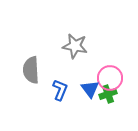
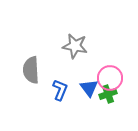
blue triangle: moved 1 px left, 1 px up
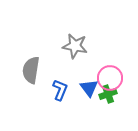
gray semicircle: rotated 12 degrees clockwise
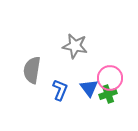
gray semicircle: moved 1 px right
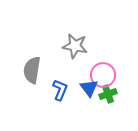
pink circle: moved 7 px left, 3 px up
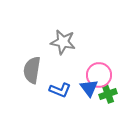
gray star: moved 12 px left, 4 px up
pink circle: moved 4 px left
blue L-shape: rotated 90 degrees clockwise
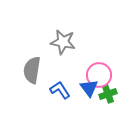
blue L-shape: rotated 145 degrees counterclockwise
